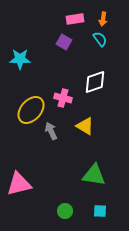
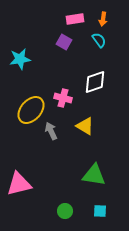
cyan semicircle: moved 1 px left, 1 px down
cyan star: rotated 10 degrees counterclockwise
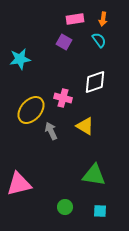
green circle: moved 4 px up
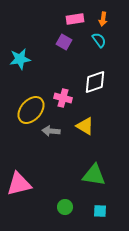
gray arrow: rotated 60 degrees counterclockwise
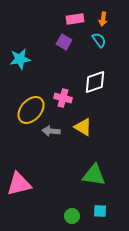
yellow triangle: moved 2 px left, 1 px down
green circle: moved 7 px right, 9 px down
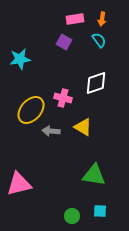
orange arrow: moved 1 px left
white diamond: moved 1 px right, 1 px down
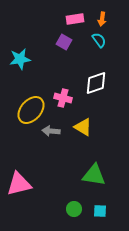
green circle: moved 2 px right, 7 px up
